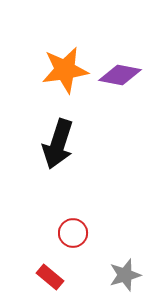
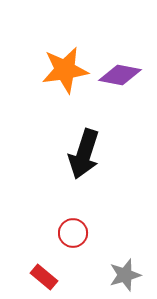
black arrow: moved 26 px right, 10 px down
red rectangle: moved 6 px left
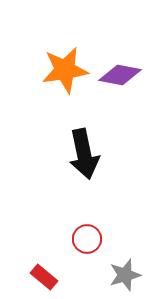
black arrow: rotated 30 degrees counterclockwise
red circle: moved 14 px right, 6 px down
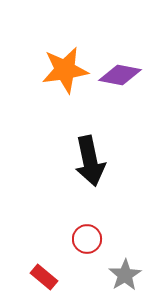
black arrow: moved 6 px right, 7 px down
gray star: rotated 16 degrees counterclockwise
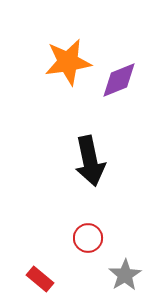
orange star: moved 3 px right, 8 px up
purple diamond: moved 1 px left, 5 px down; rotated 33 degrees counterclockwise
red circle: moved 1 px right, 1 px up
red rectangle: moved 4 px left, 2 px down
